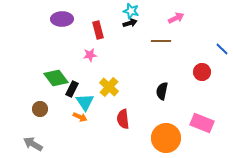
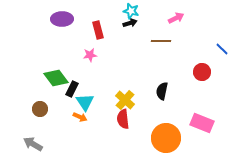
yellow cross: moved 16 px right, 13 px down
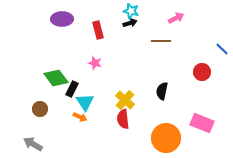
pink star: moved 5 px right, 8 px down; rotated 24 degrees clockwise
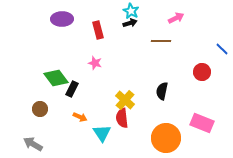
cyan star: rotated 14 degrees clockwise
cyan triangle: moved 17 px right, 31 px down
red semicircle: moved 1 px left, 1 px up
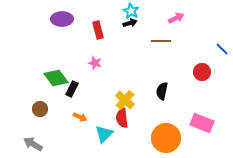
cyan triangle: moved 2 px right, 1 px down; rotated 18 degrees clockwise
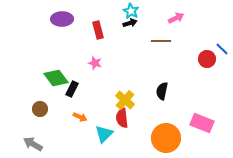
red circle: moved 5 px right, 13 px up
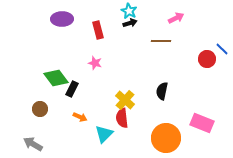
cyan star: moved 2 px left
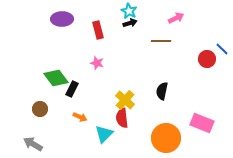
pink star: moved 2 px right
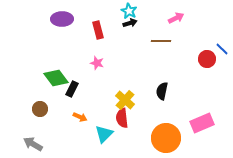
pink rectangle: rotated 45 degrees counterclockwise
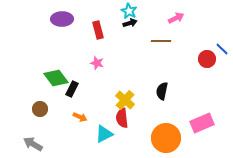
cyan triangle: rotated 18 degrees clockwise
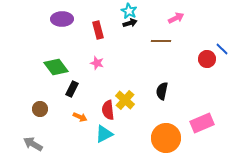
green diamond: moved 11 px up
red semicircle: moved 14 px left, 8 px up
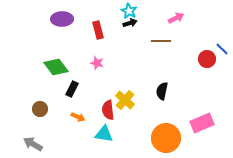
orange arrow: moved 2 px left
cyan triangle: rotated 36 degrees clockwise
